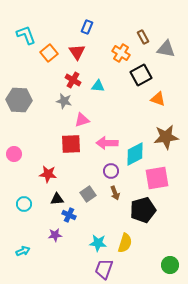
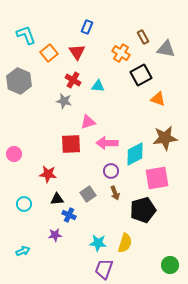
gray hexagon: moved 19 px up; rotated 20 degrees clockwise
pink triangle: moved 6 px right, 2 px down
brown star: moved 1 px left, 1 px down
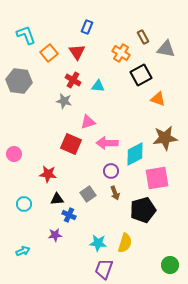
gray hexagon: rotated 15 degrees counterclockwise
red square: rotated 25 degrees clockwise
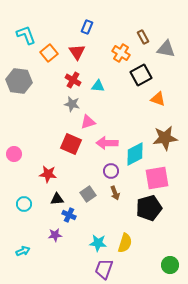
gray star: moved 8 px right, 3 px down
black pentagon: moved 6 px right, 2 px up
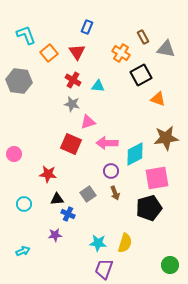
brown star: moved 1 px right
blue cross: moved 1 px left, 1 px up
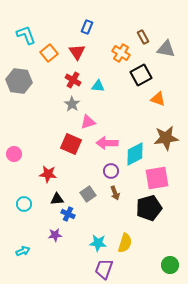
gray star: rotated 21 degrees clockwise
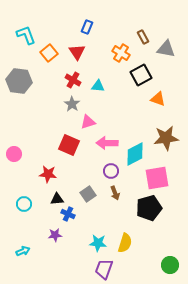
red square: moved 2 px left, 1 px down
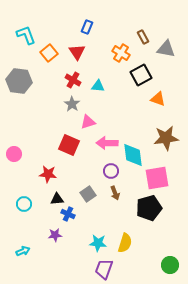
cyan diamond: moved 2 px left, 1 px down; rotated 70 degrees counterclockwise
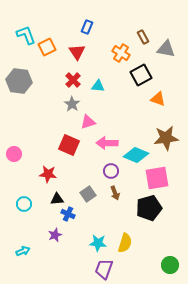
orange square: moved 2 px left, 6 px up; rotated 12 degrees clockwise
red cross: rotated 14 degrees clockwise
cyan diamond: moved 3 px right; rotated 60 degrees counterclockwise
purple star: rotated 16 degrees counterclockwise
